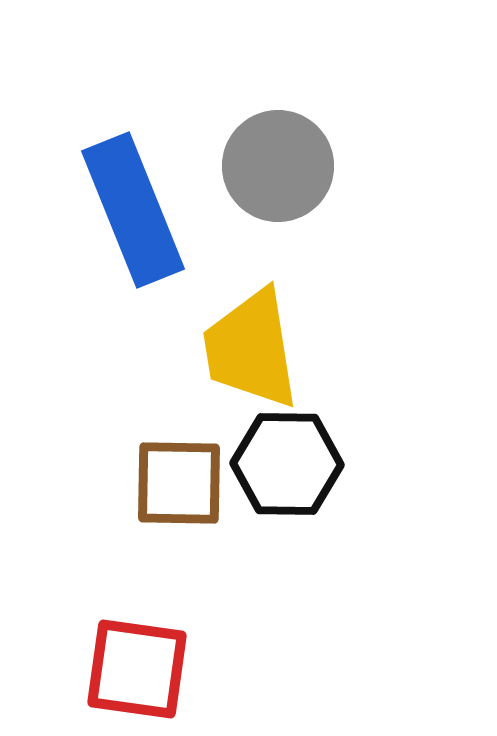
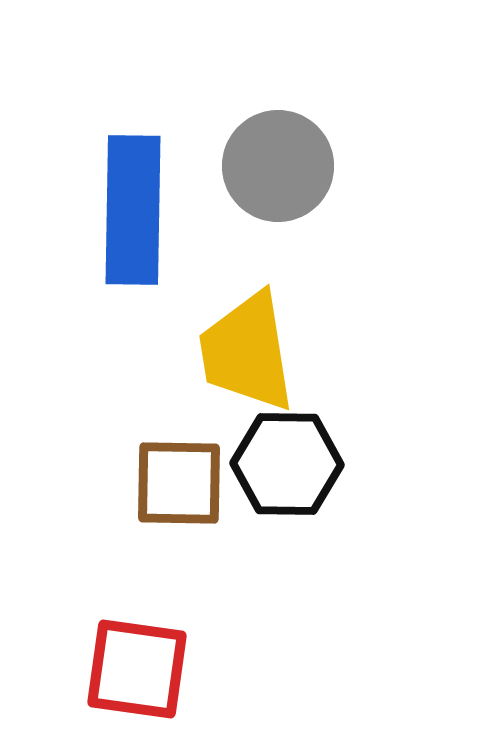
blue rectangle: rotated 23 degrees clockwise
yellow trapezoid: moved 4 px left, 3 px down
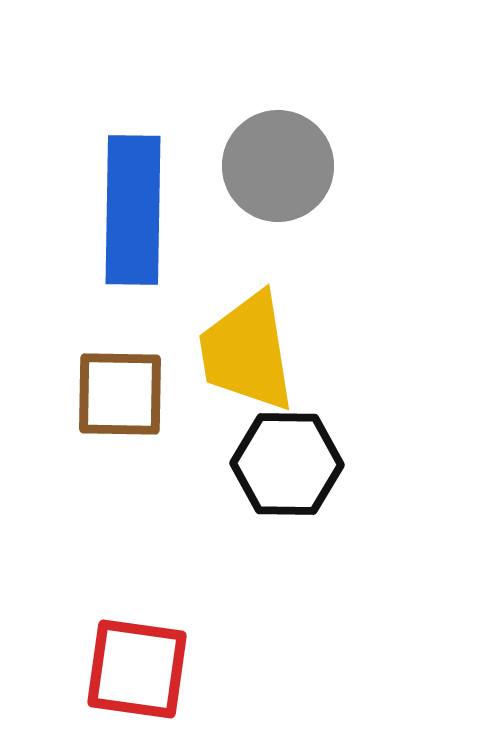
brown square: moved 59 px left, 89 px up
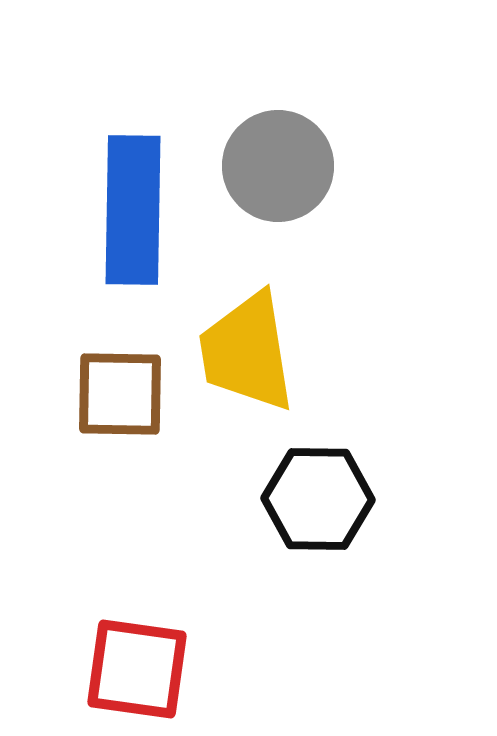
black hexagon: moved 31 px right, 35 px down
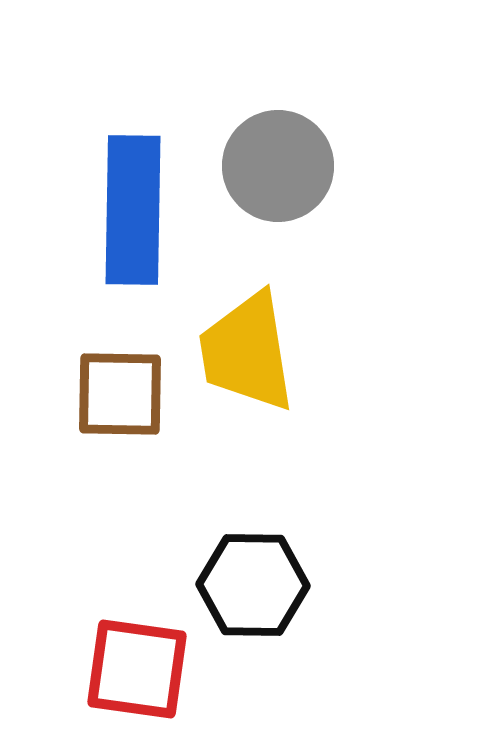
black hexagon: moved 65 px left, 86 px down
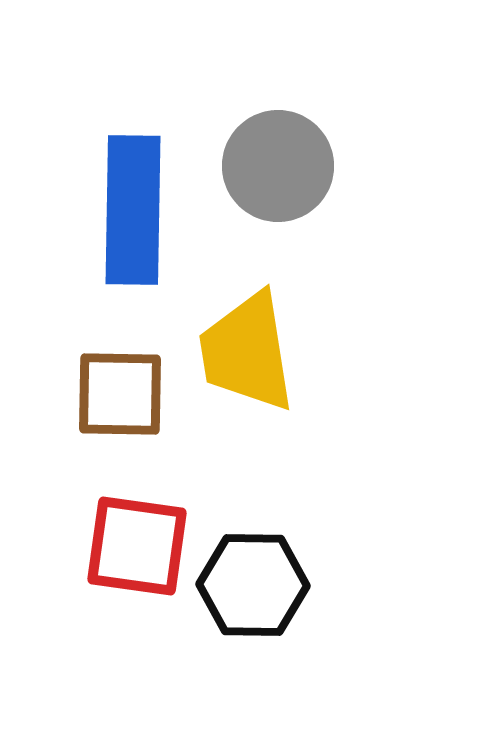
red square: moved 123 px up
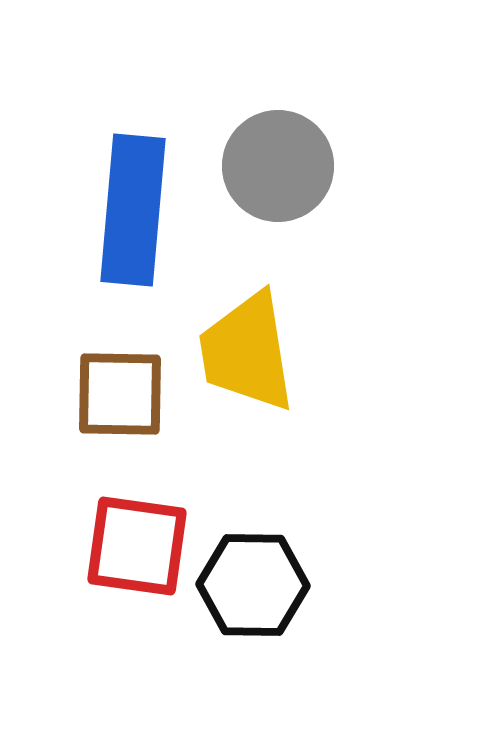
blue rectangle: rotated 4 degrees clockwise
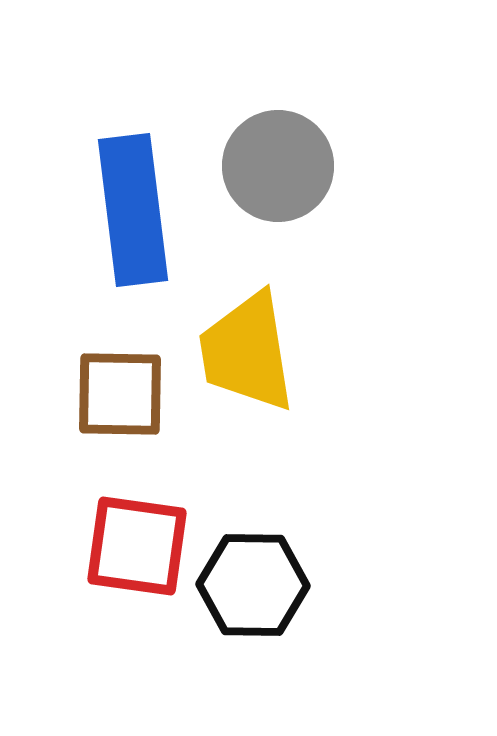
blue rectangle: rotated 12 degrees counterclockwise
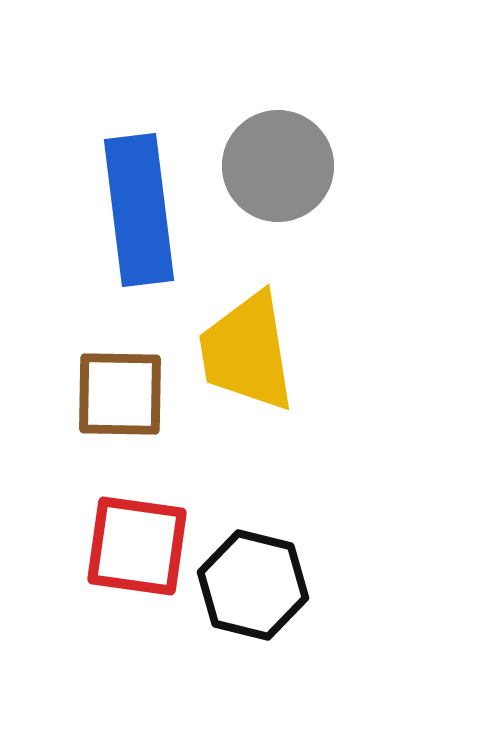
blue rectangle: moved 6 px right
black hexagon: rotated 13 degrees clockwise
